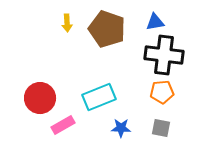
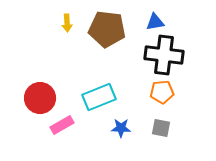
brown pentagon: rotated 12 degrees counterclockwise
pink rectangle: moved 1 px left
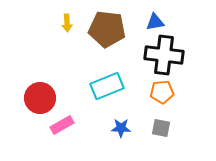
cyan rectangle: moved 8 px right, 11 px up
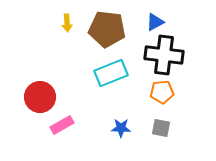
blue triangle: rotated 18 degrees counterclockwise
cyan rectangle: moved 4 px right, 13 px up
red circle: moved 1 px up
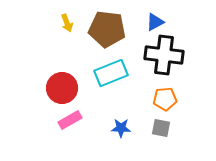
yellow arrow: rotated 18 degrees counterclockwise
orange pentagon: moved 3 px right, 7 px down
red circle: moved 22 px right, 9 px up
pink rectangle: moved 8 px right, 5 px up
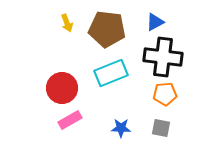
black cross: moved 1 px left, 2 px down
orange pentagon: moved 5 px up
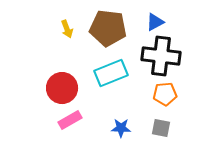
yellow arrow: moved 6 px down
brown pentagon: moved 1 px right, 1 px up
black cross: moved 2 px left, 1 px up
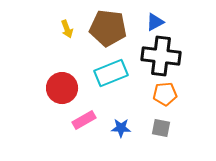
pink rectangle: moved 14 px right
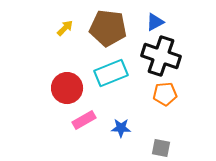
yellow arrow: moved 2 px left, 1 px up; rotated 114 degrees counterclockwise
black cross: rotated 12 degrees clockwise
red circle: moved 5 px right
gray square: moved 20 px down
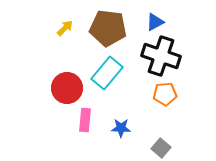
cyan rectangle: moved 4 px left; rotated 28 degrees counterclockwise
pink rectangle: moved 1 px right; rotated 55 degrees counterclockwise
gray square: rotated 30 degrees clockwise
